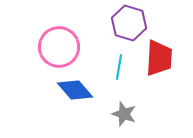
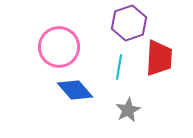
purple hexagon: rotated 24 degrees clockwise
gray star: moved 4 px right, 4 px up; rotated 25 degrees clockwise
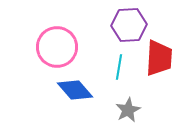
purple hexagon: moved 2 px down; rotated 16 degrees clockwise
pink circle: moved 2 px left
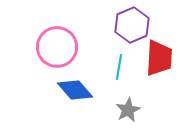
purple hexagon: moved 3 px right; rotated 20 degrees counterclockwise
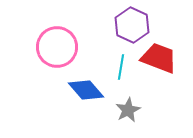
purple hexagon: rotated 12 degrees counterclockwise
red trapezoid: rotated 72 degrees counterclockwise
cyan line: moved 2 px right
blue diamond: moved 11 px right
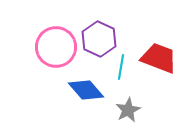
purple hexagon: moved 33 px left, 14 px down
pink circle: moved 1 px left
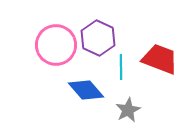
purple hexagon: moved 1 px left, 1 px up
pink circle: moved 2 px up
red trapezoid: moved 1 px right, 1 px down
cyan line: rotated 10 degrees counterclockwise
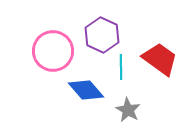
purple hexagon: moved 4 px right, 3 px up
pink circle: moved 3 px left, 6 px down
red trapezoid: rotated 15 degrees clockwise
gray star: rotated 15 degrees counterclockwise
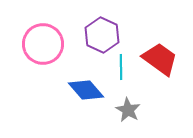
pink circle: moved 10 px left, 7 px up
